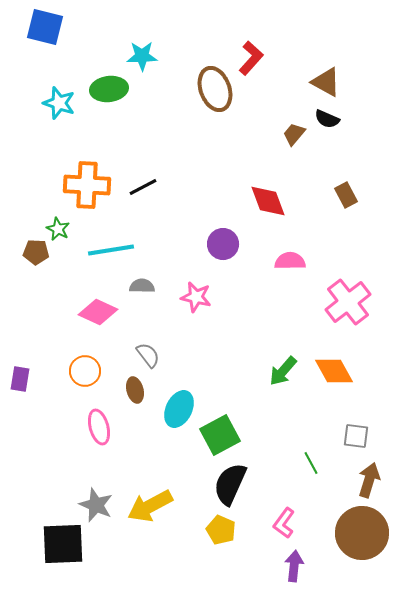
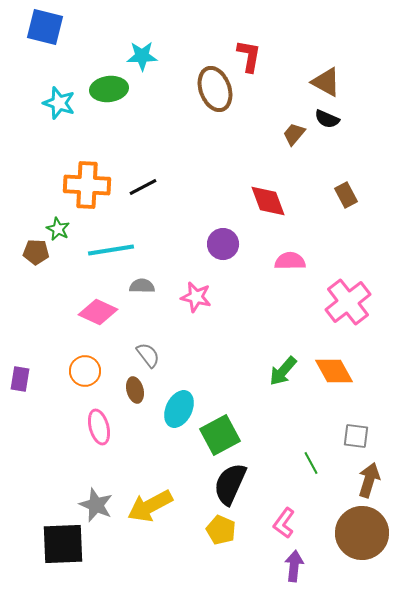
red L-shape at (251, 58): moved 2 px left, 2 px up; rotated 32 degrees counterclockwise
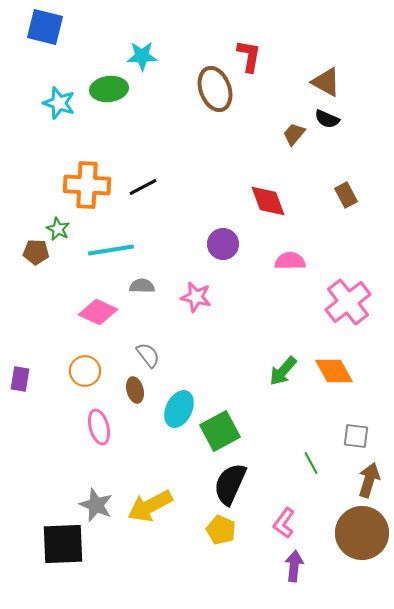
green square at (220, 435): moved 4 px up
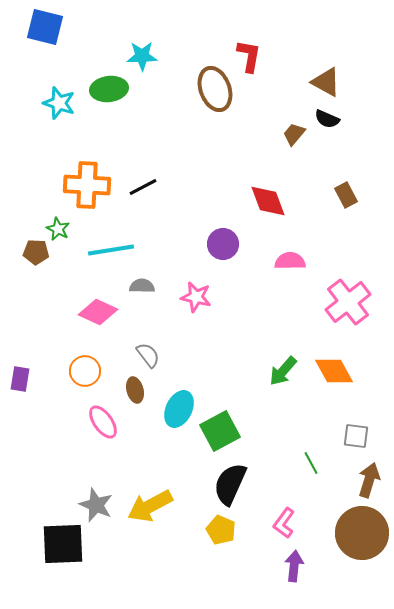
pink ellipse at (99, 427): moved 4 px right, 5 px up; rotated 20 degrees counterclockwise
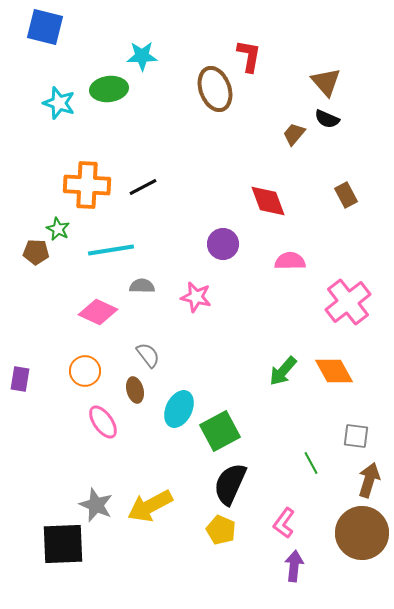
brown triangle at (326, 82): rotated 20 degrees clockwise
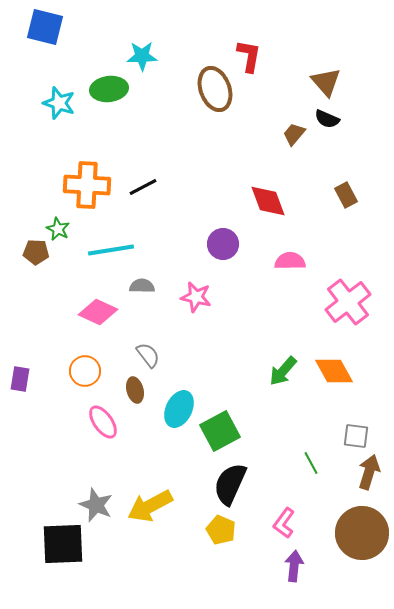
brown arrow at (369, 480): moved 8 px up
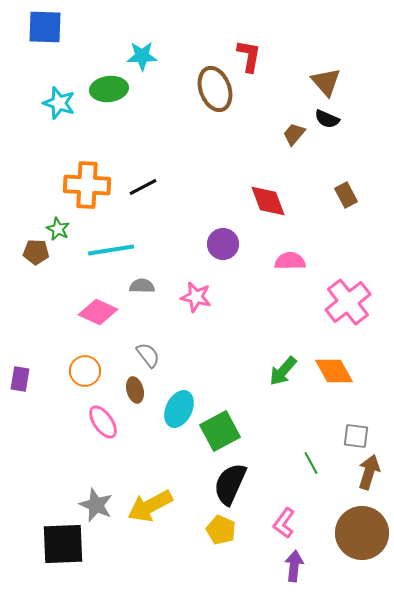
blue square at (45, 27): rotated 12 degrees counterclockwise
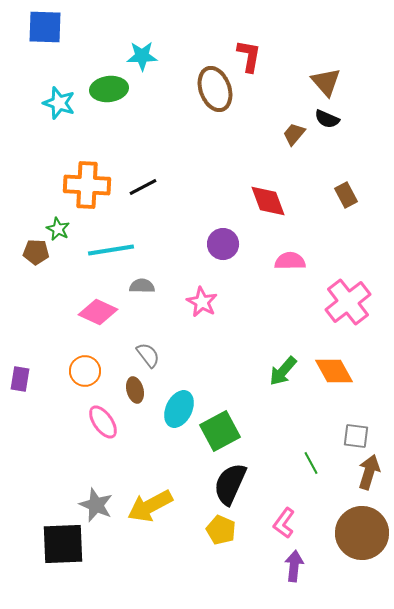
pink star at (196, 297): moved 6 px right, 5 px down; rotated 16 degrees clockwise
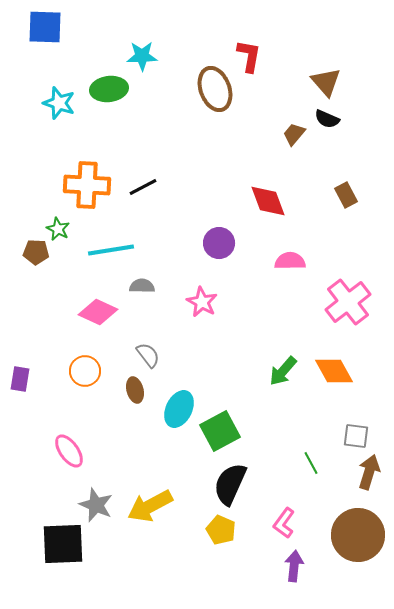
purple circle at (223, 244): moved 4 px left, 1 px up
pink ellipse at (103, 422): moved 34 px left, 29 px down
brown circle at (362, 533): moved 4 px left, 2 px down
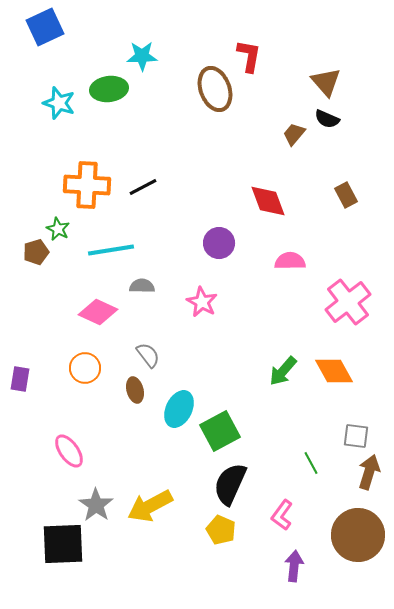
blue square at (45, 27): rotated 27 degrees counterclockwise
brown pentagon at (36, 252): rotated 20 degrees counterclockwise
orange circle at (85, 371): moved 3 px up
gray star at (96, 505): rotated 12 degrees clockwise
pink L-shape at (284, 523): moved 2 px left, 8 px up
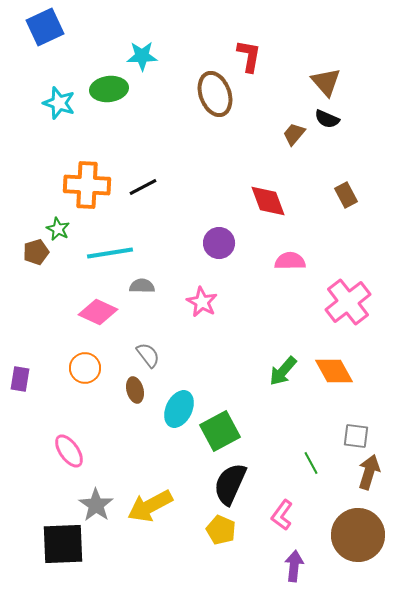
brown ellipse at (215, 89): moved 5 px down
cyan line at (111, 250): moved 1 px left, 3 px down
